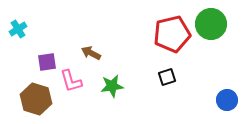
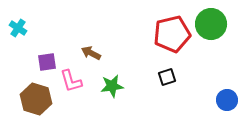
cyan cross: moved 1 px up; rotated 24 degrees counterclockwise
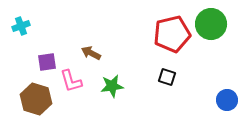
cyan cross: moved 3 px right, 2 px up; rotated 36 degrees clockwise
black square: rotated 36 degrees clockwise
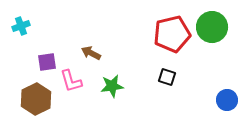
green circle: moved 1 px right, 3 px down
brown hexagon: rotated 16 degrees clockwise
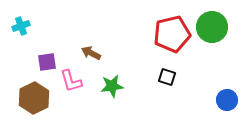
brown hexagon: moved 2 px left, 1 px up
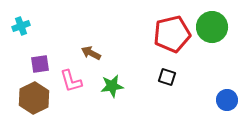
purple square: moved 7 px left, 2 px down
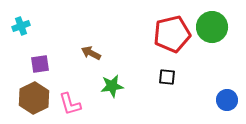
black square: rotated 12 degrees counterclockwise
pink L-shape: moved 1 px left, 23 px down
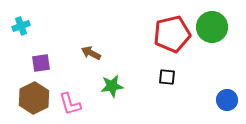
purple square: moved 1 px right, 1 px up
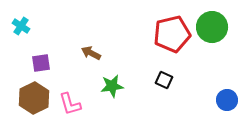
cyan cross: rotated 36 degrees counterclockwise
black square: moved 3 px left, 3 px down; rotated 18 degrees clockwise
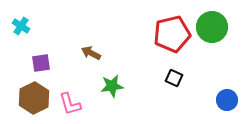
black square: moved 10 px right, 2 px up
